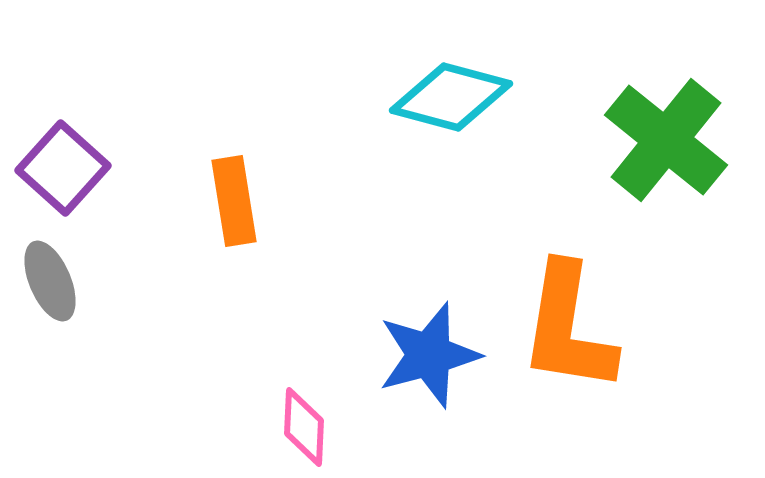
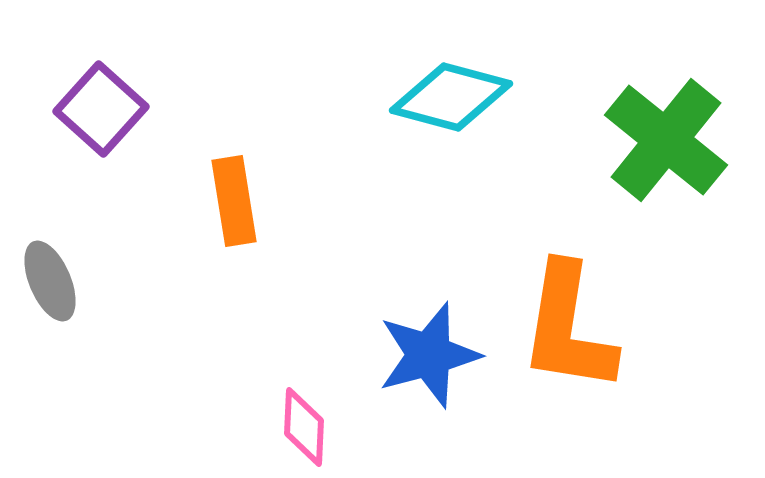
purple square: moved 38 px right, 59 px up
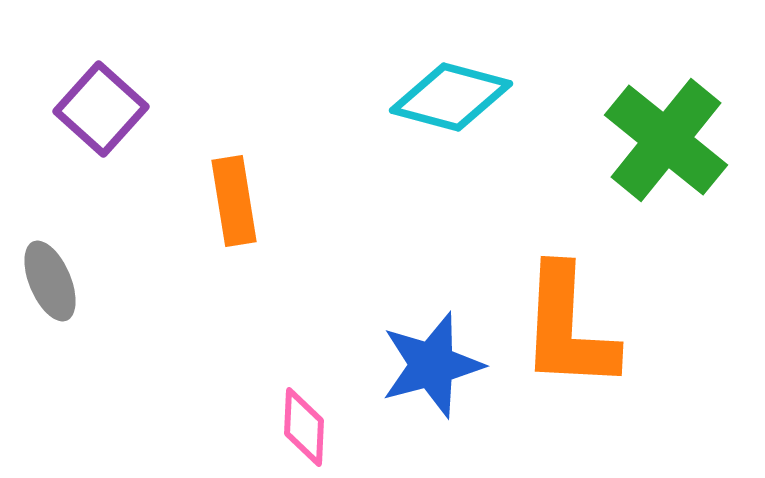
orange L-shape: rotated 6 degrees counterclockwise
blue star: moved 3 px right, 10 px down
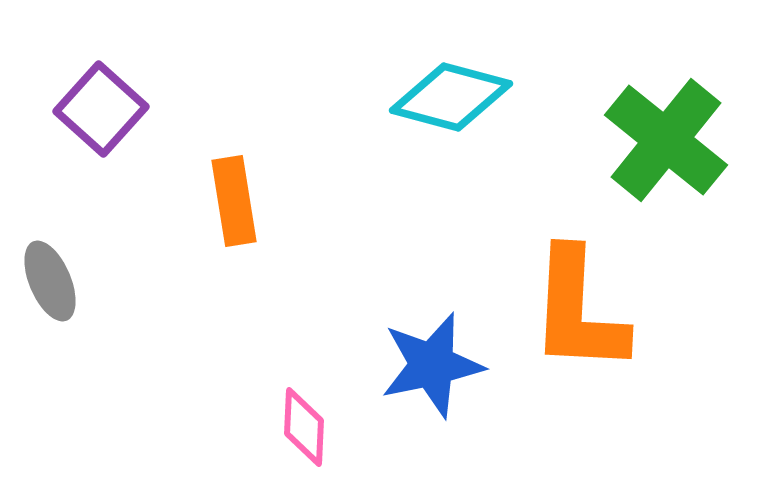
orange L-shape: moved 10 px right, 17 px up
blue star: rotated 3 degrees clockwise
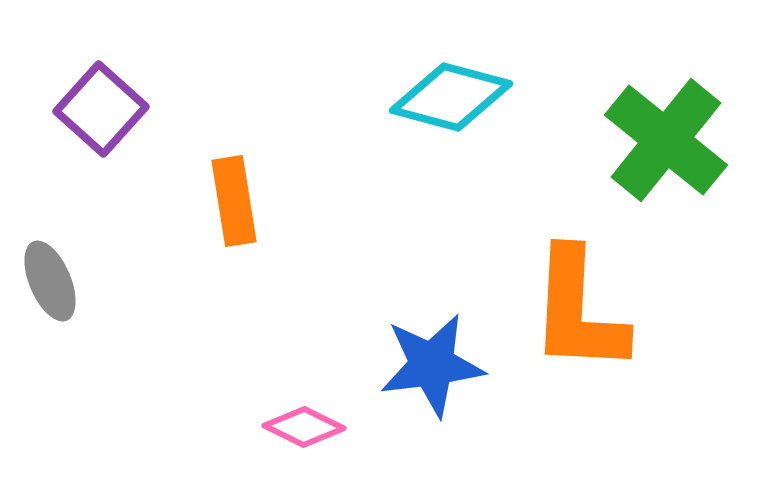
blue star: rotated 5 degrees clockwise
pink diamond: rotated 66 degrees counterclockwise
